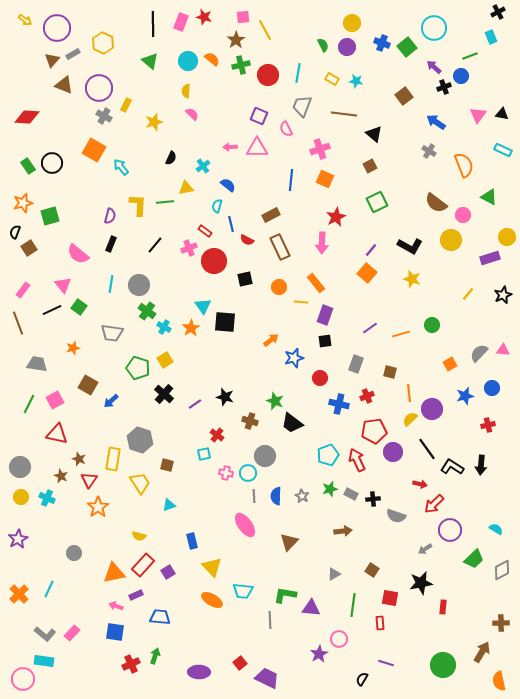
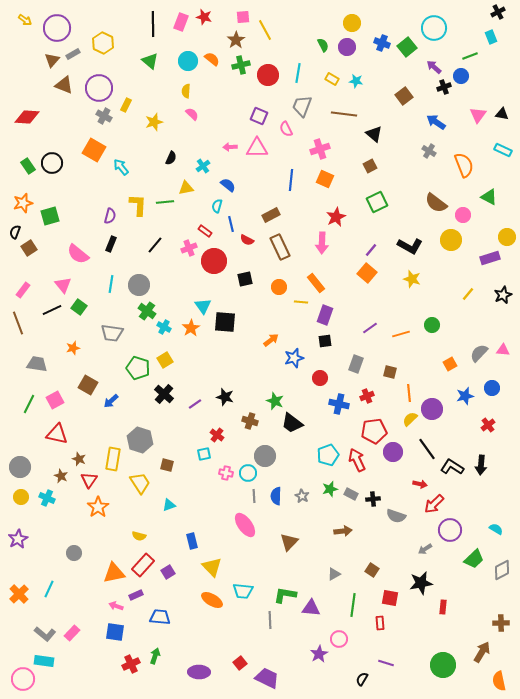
red cross at (488, 425): rotated 24 degrees counterclockwise
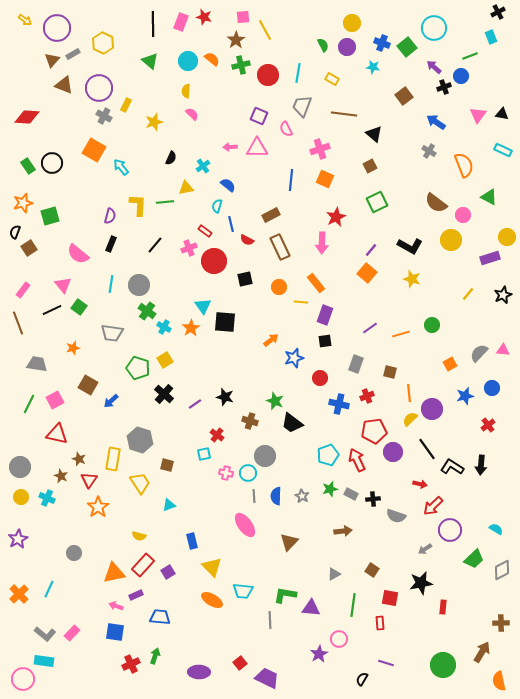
cyan star at (356, 81): moved 17 px right, 14 px up
red arrow at (434, 504): moved 1 px left, 2 px down
